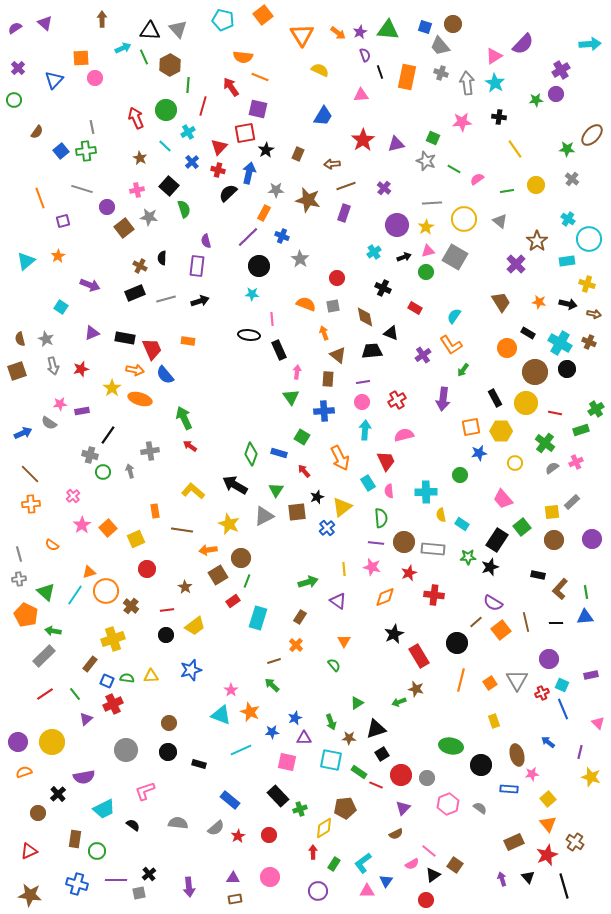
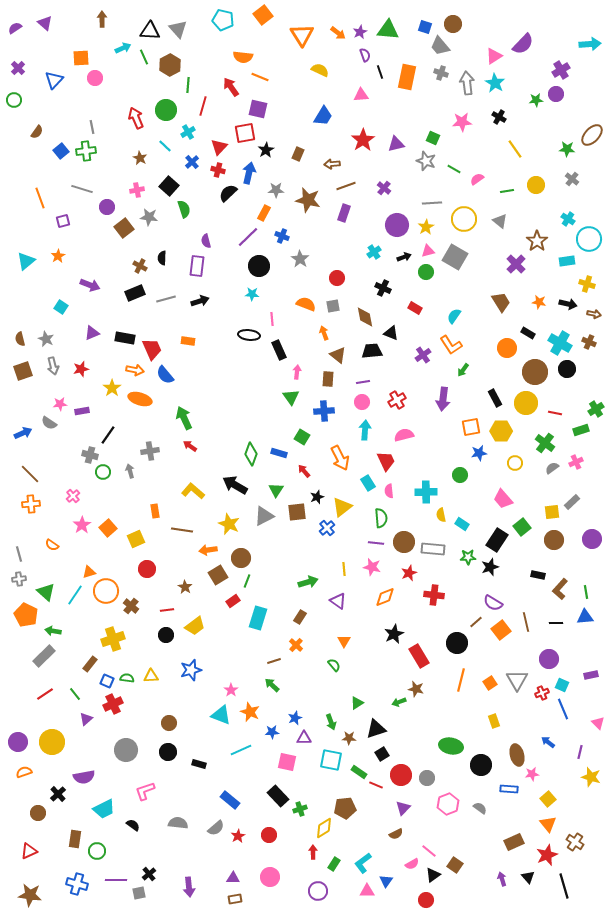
black cross at (499, 117): rotated 24 degrees clockwise
brown square at (17, 371): moved 6 px right
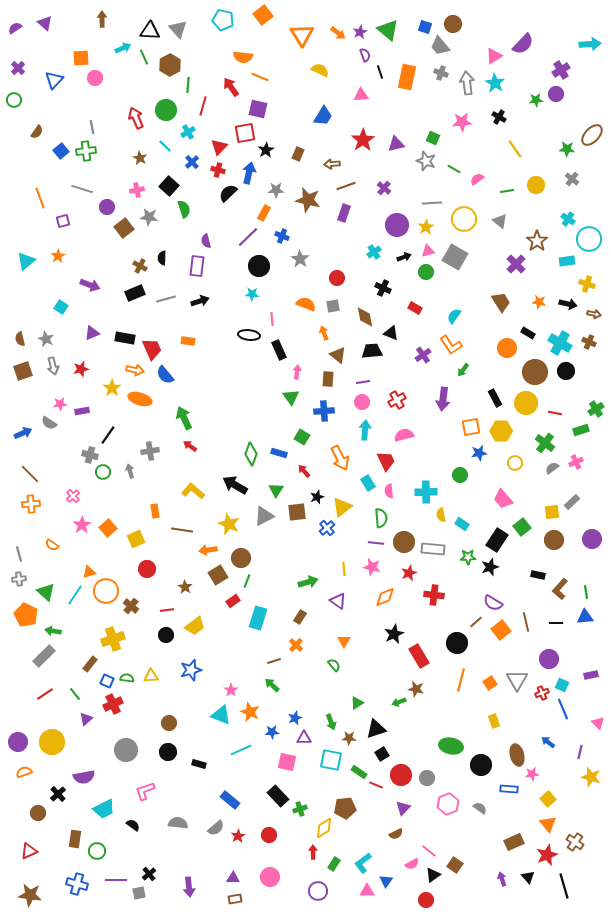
green triangle at (388, 30): rotated 35 degrees clockwise
black circle at (567, 369): moved 1 px left, 2 px down
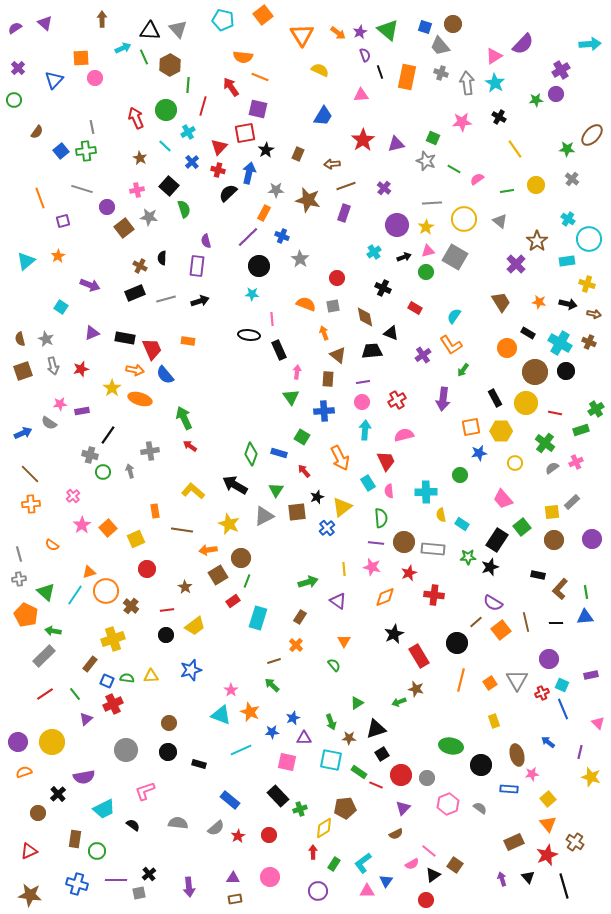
blue star at (295, 718): moved 2 px left
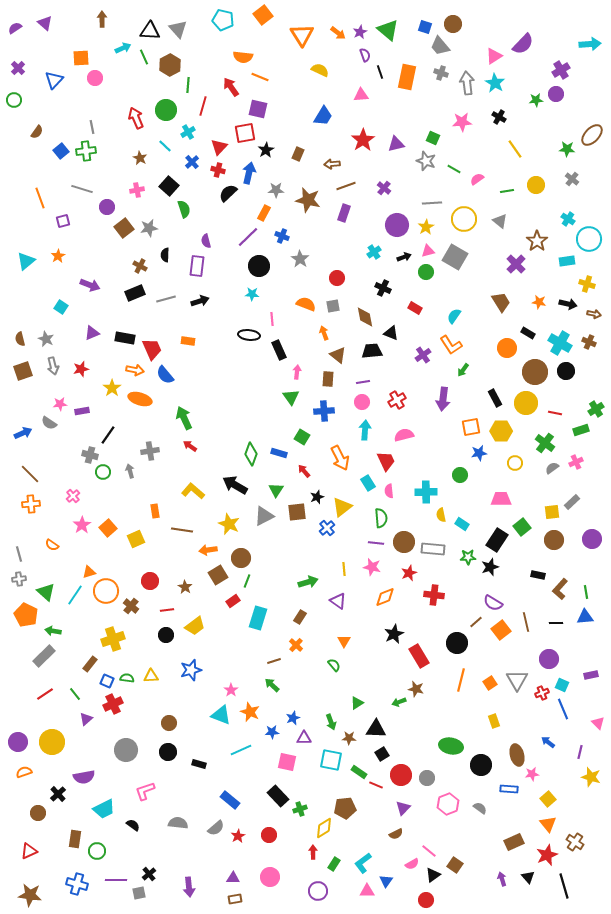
gray star at (149, 217): moved 11 px down; rotated 18 degrees counterclockwise
black semicircle at (162, 258): moved 3 px right, 3 px up
pink trapezoid at (503, 499): moved 2 px left; rotated 130 degrees clockwise
red circle at (147, 569): moved 3 px right, 12 px down
black triangle at (376, 729): rotated 20 degrees clockwise
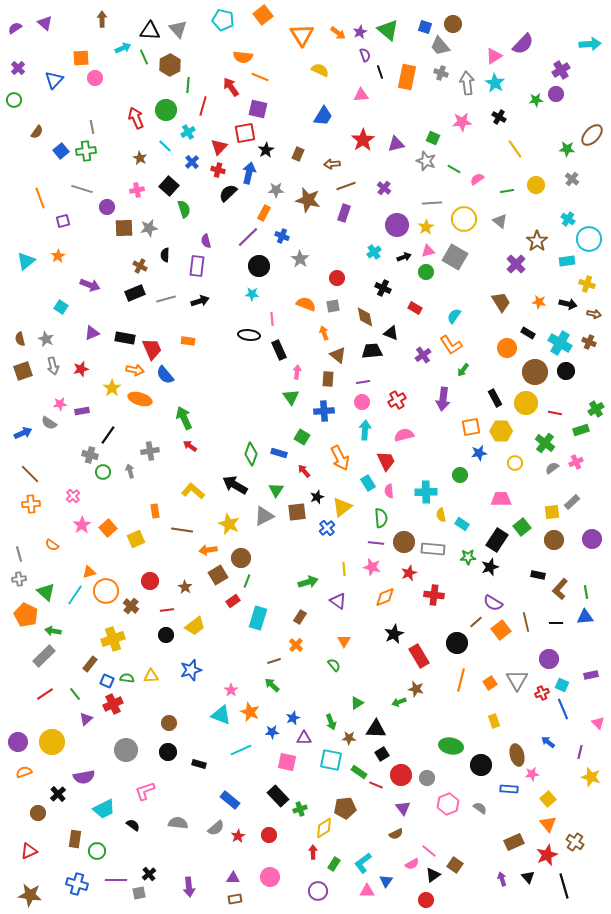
brown square at (124, 228): rotated 36 degrees clockwise
purple triangle at (403, 808): rotated 21 degrees counterclockwise
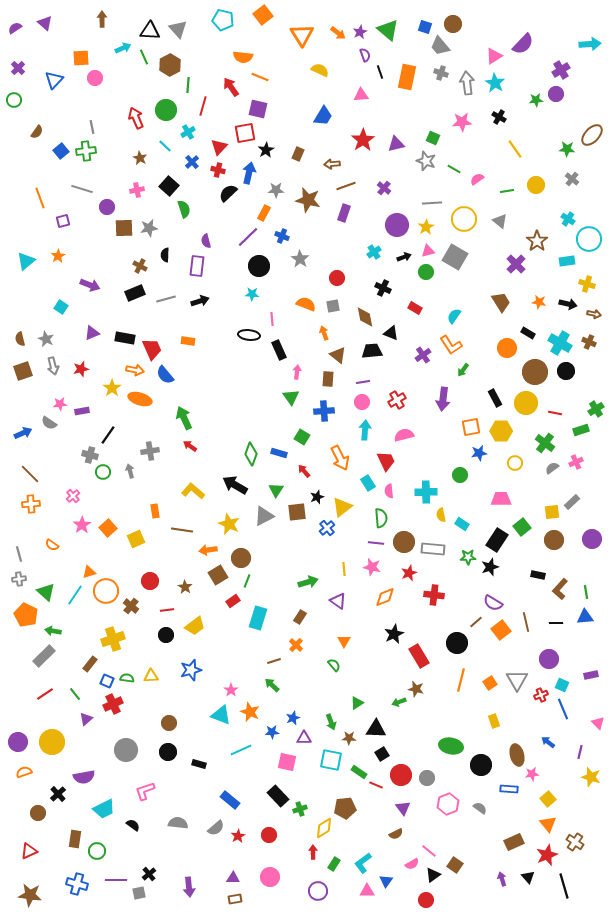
red cross at (542, 693): moved 1 px left, 2 px down
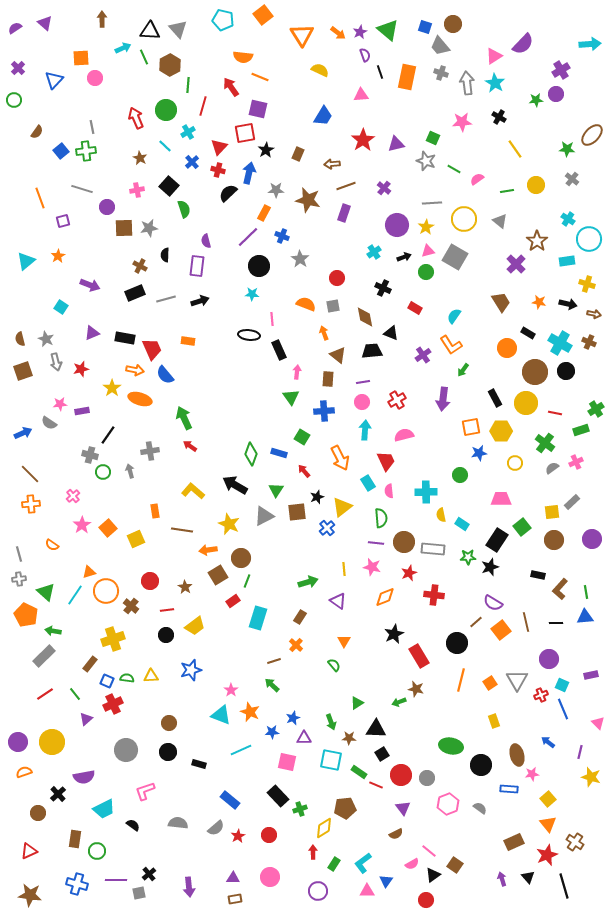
gray arrow at (53, 366): moved 3 px right, 4 px up
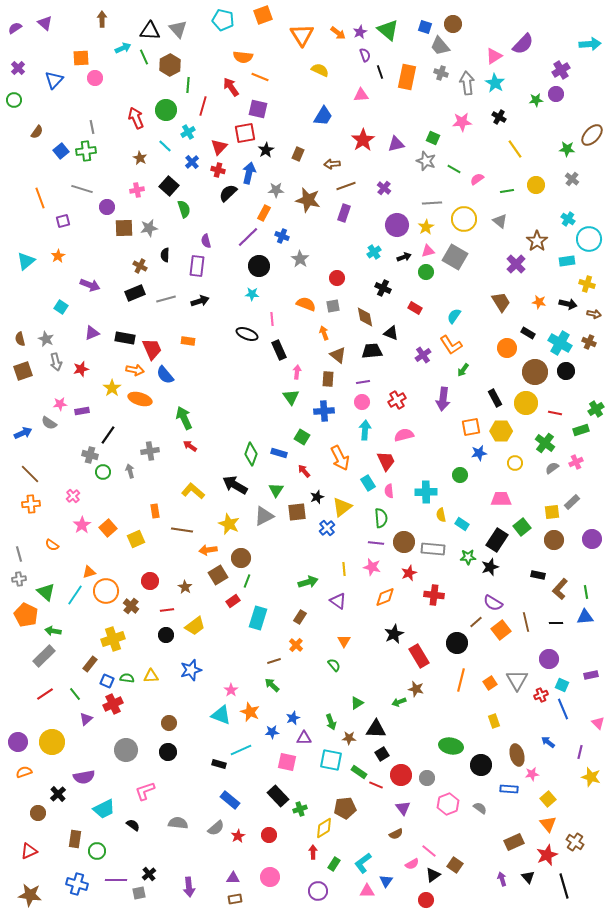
orange square at (263, 15): rotated 18 degrees clockwise
black ellipse at (249, 335): moved 2 px left, 1 px up; rotated 15 degrees clockwise
black rectangle at (199, 764): moved 20 px right
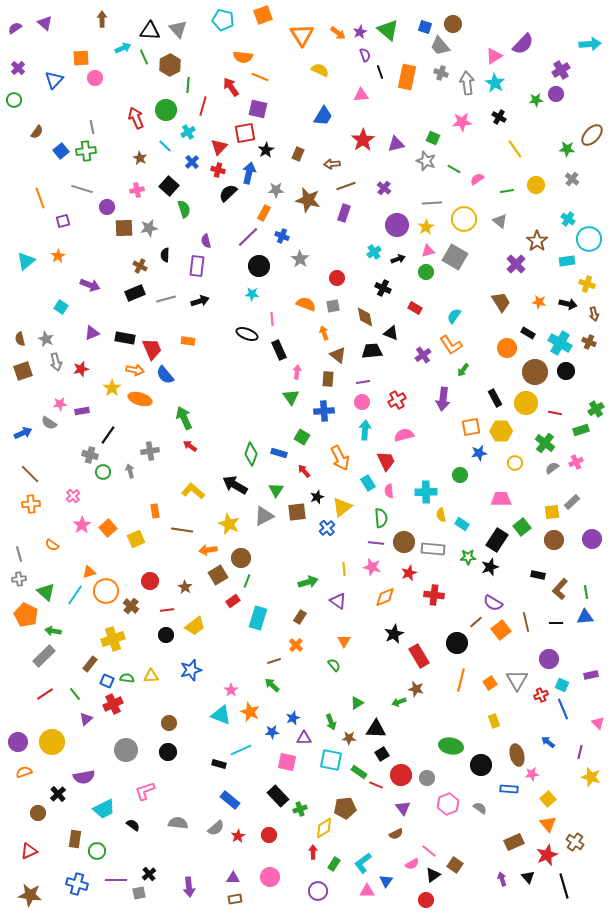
black arrow at (404, 257): moved 6 px left, 2 px down
brown arrow at (594, 314): rotated 64 degrees clockwise
